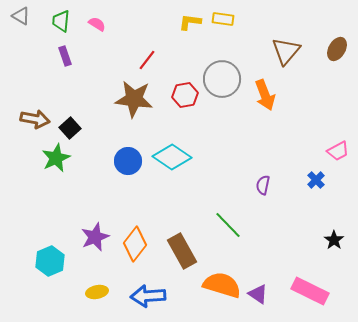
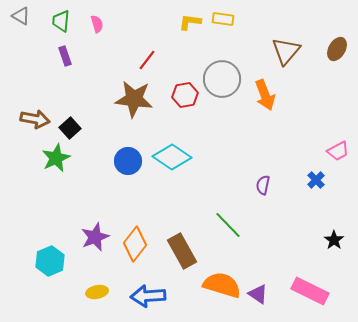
pink semicircle: rotated 42 degrees clockwise
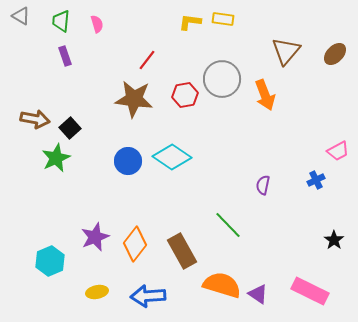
brown ellipse: moved 2 px left, 5 px down; rotated 15 degrees clockwise
blue cross: rotated 18 degrees clockwise
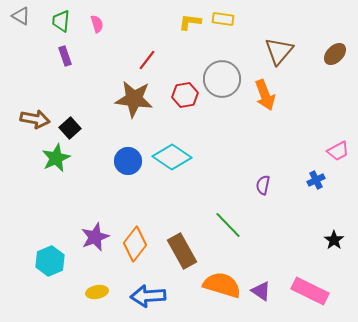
brown triangle: moved 7 px left
purple triangle: moved 3 px right, 3 px up
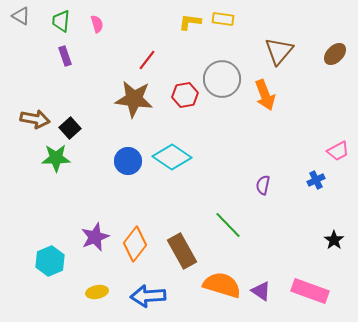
green star: rotated 24 degrees clockwise
pink rectangle: rotated 6 degrees counterclockwise
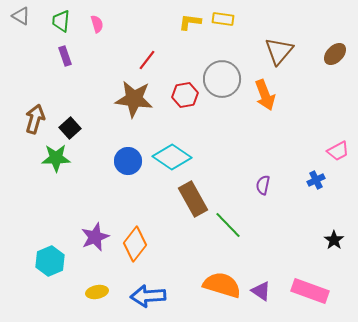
brown arrow: rotated 84 degrees counterclockwise
brown rectangle: moved 11 px right, 52 px up
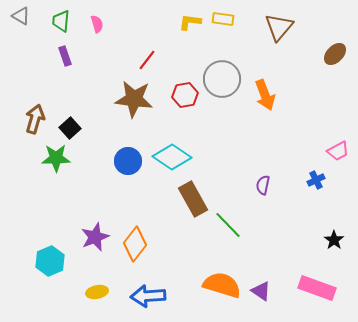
brown triangle: moved 24 px up
pink rectangle: moved 7 px right, 3 px up
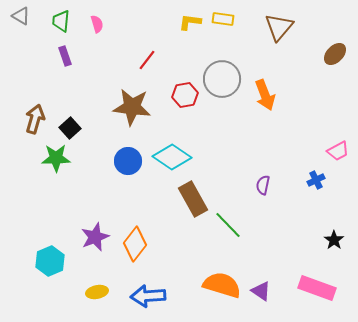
brown star: moved 2 px left, 8 px down
